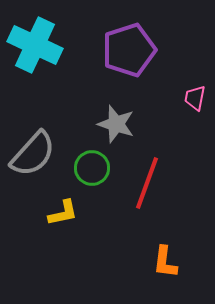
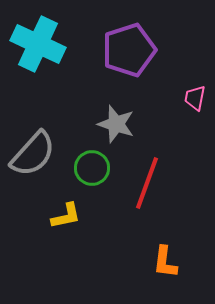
cyan cross: moved 3 px right, 1 px up
yellow L-shape: moved 3 px right, 3 px down
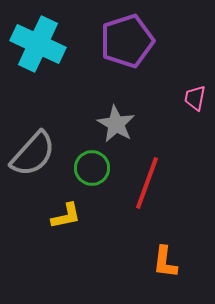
purple pentagon: moved 2 px left, 9 px up
gray star: rotated 12 degrees clockwise
